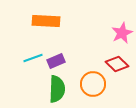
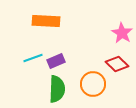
pink star: rotated 15 degrees counterclockwise
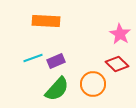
pink star: moved 2 px left, 1 px down
green semicircle: rotated 40 degrees clockwise
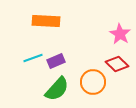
orange circle: moved 2 px up
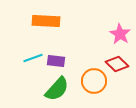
purple rectangle: rotated 30 degrees clockwise
orange circle: moved 1 px right, 1 px up
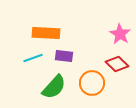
orange rectangle: moved 12 px down
purple rectangle: moved 8 px right, 5 px up
orange circle: moved 2 px left, 2 px down
green semicircle: moved 3 px left, 2 px up
